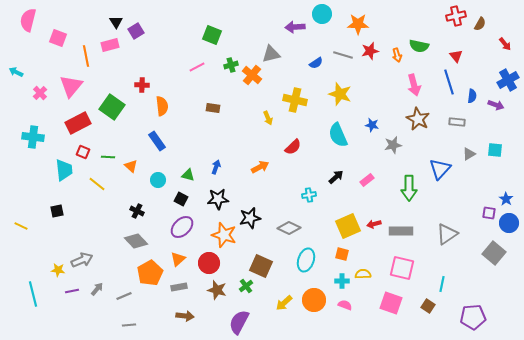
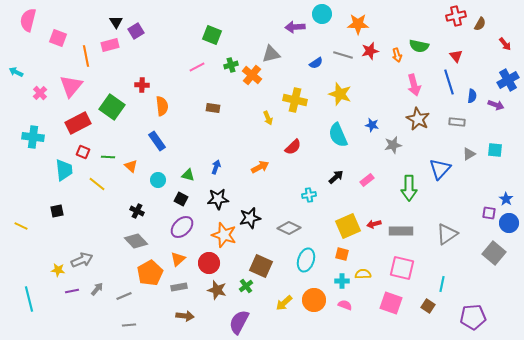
cyan line at (33, 294): moved 4 px left, 5 px down
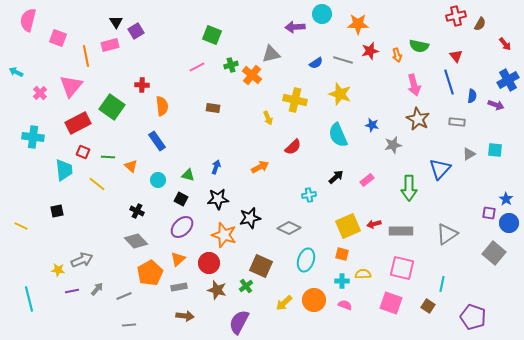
gray line at (343, 55): moved 5 px down
purple pentagon at (473, 317): rotated 25 degrees clockwise
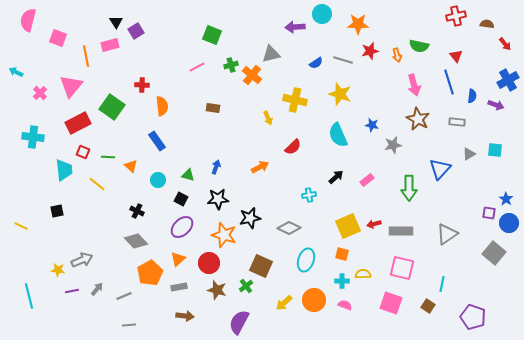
brown semicircle at (480, 24): moved 7 px right; rotated 112 degrees counterclockwise
cyan line at (29, 299): moved 3 px up
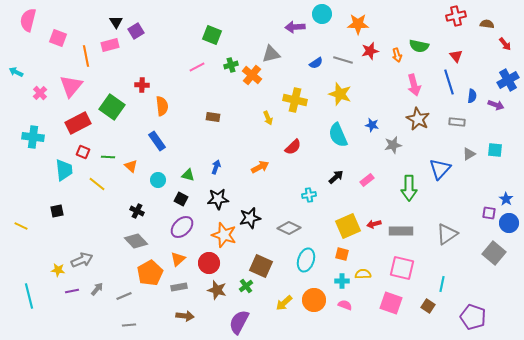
brown rectangle at (213, 108): moved 9 px down
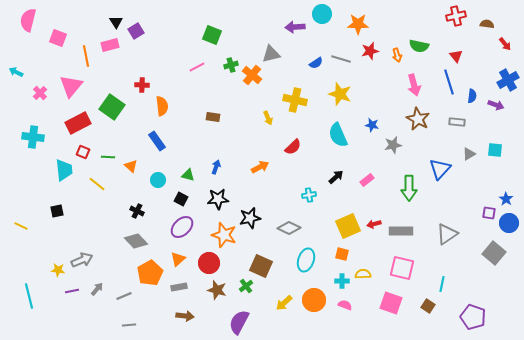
gray line at (343, 60): moved 2 px left, 1 px up
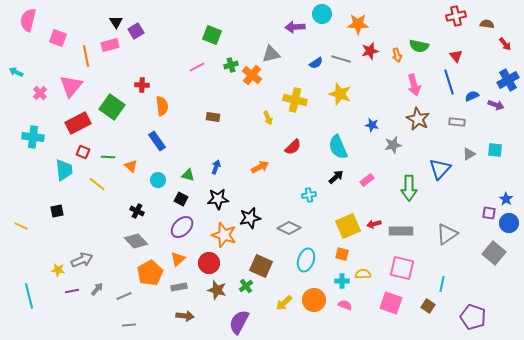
blue semicircle at (472, 96): rotated 120 degrees counterclockwise
cyan semicircle at (338, 135): moved 12 px down
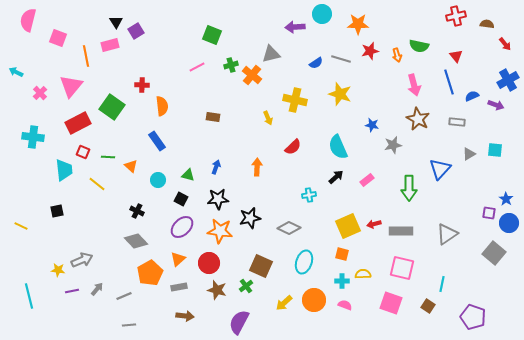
orange arrow at (260, 167): moved 3 px left; rotated 60 degrees counterclockwise
orange star at (224, 235): moved 4 px left, 4 px up; rotated 10 degrees counterclockwise
cyan ellipse at (306, 260): moved 2 px left, 2 px down
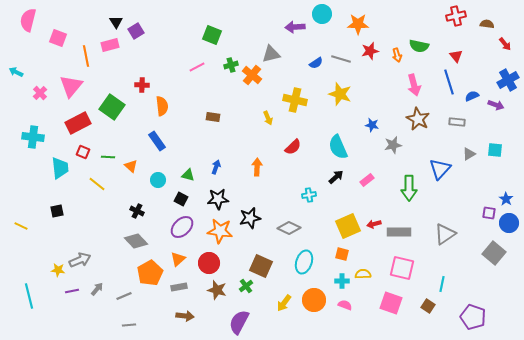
cyan trapezoid at (64, 170): moved 4 px left, 2 px up
gray rectangle at (401, 231): moved 2 px left, 1 px down
gray triangle at (447, 234): moved 2 px left
gray arrow at (82, 260): moved 2 px left
yellow arrow at (284, 303): rotated 12 degrees counterclockwise
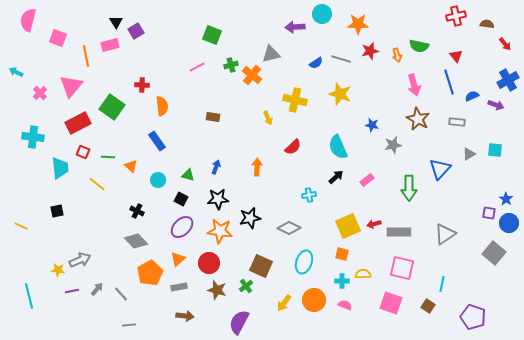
gray line at (124, 296): moved 3 px left, 2 px up; rotated 70 degrees clockwise
